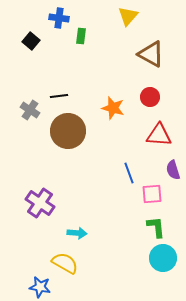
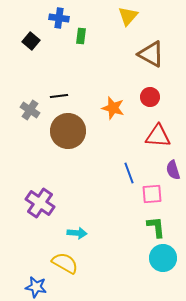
red triangle: moved 1 px left, 1 px down
blue star: moved 4 px left
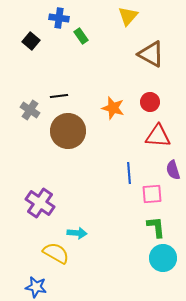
green rectangle: rotated 42 degrees counterclockwise
red circle: moved 5 px down
blue line: rotated 15 degrees clockwise
yellow semicircle: moved 9 px left, 10 px up
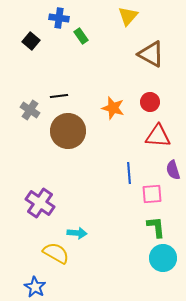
blue star: moved 1 px left; rotated 20 degrees clockwise
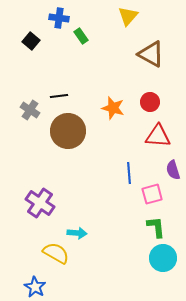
pink square: rotated 10 degrees counterclockwise
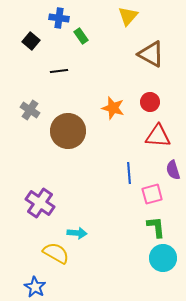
black line: moved 25 px up
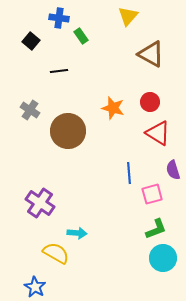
red triangle: moved 3 px up; rotated 28 degrees clockwise
green L-shape: moved 2 px down; rotated 75 degrees clockwise
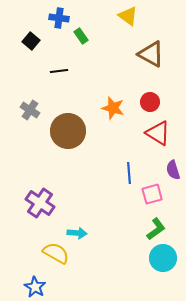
yellow triangle: rotated 35 degrees counterclockwise
green L-shape: rotated 15 degrees counterclockwise
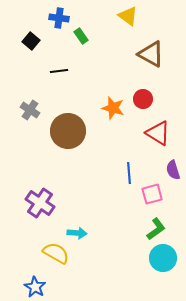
red circle: moved 7 px left, 3 px up
